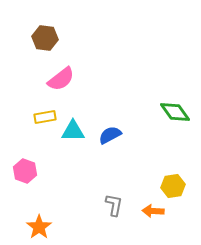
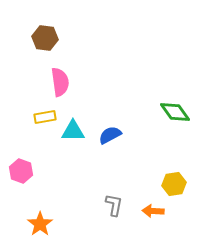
pink semicircle: moved 1 px left, 3 px down; rotated 60 degrees counterclockwise
pink hexagon: moved 4 px left
yellow hexagon: moved 1 px right, 2 px up
orange star: moved 1 px right, 3 px up
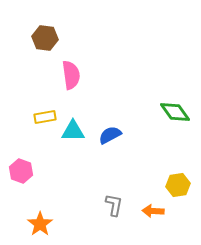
pink semicircle: moved 11 px right, 7 px up
yellow hexagon: moved 4 px right, 1 px down
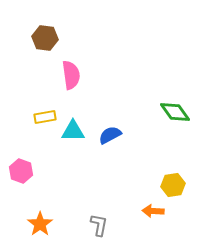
yellow hexagon: moved 5 px left
gray L-shape: moved 15 px left, 20 px down
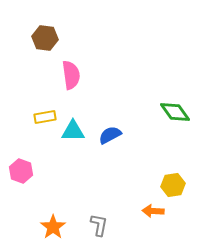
orange star: moved 13 px right, 3 px down
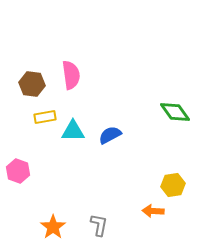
brown hexagon: moved 13 px left, 46 px down
pink hexagon: moved 3 px left
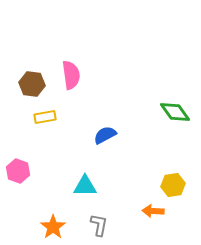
cyan triangle: moved 12 px right, 55 px down
blue semicircle: moved 5 px left
